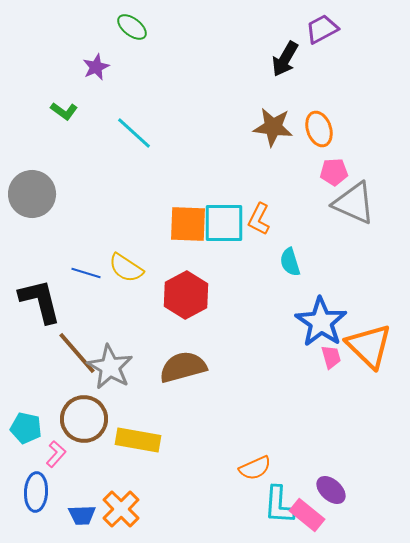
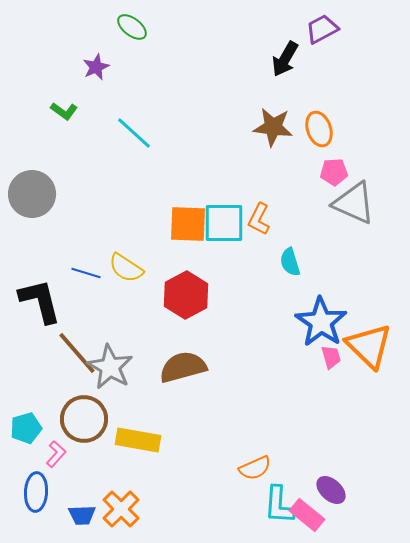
cyan pentagon: rotated 28 degrees counterclockwise
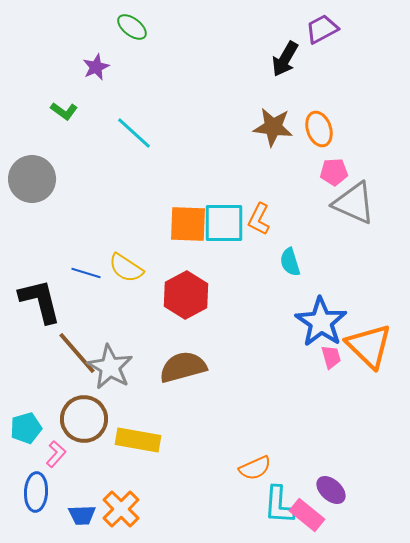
gray circle: moved 15 px up
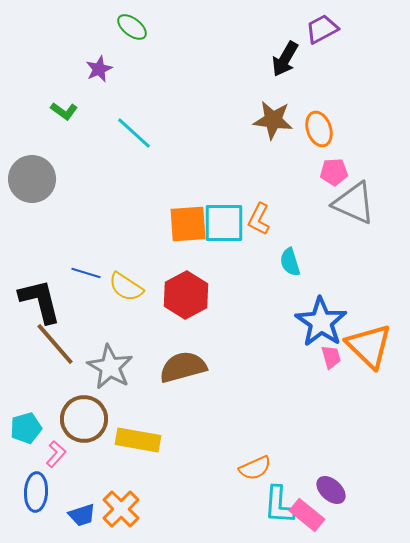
purple star: moved 3 px right, 2 px down
brown star: moved 7 px up
orange square: rotated 6 degrees counterclockwise
yellow semicircle: moved 19 px down
brown line: moved 22 px left, 9 px up
blue trapezoid: rotated 16 degrees counterclockwise
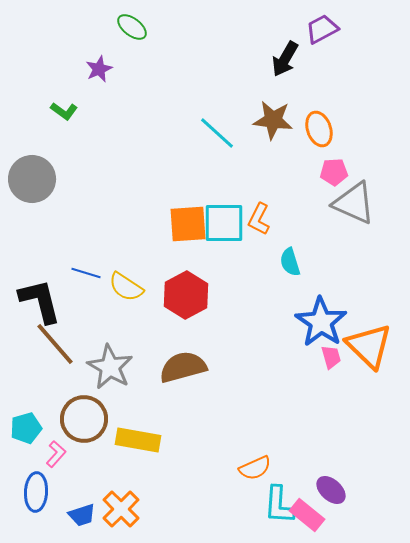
cyan line: moved 83 px right
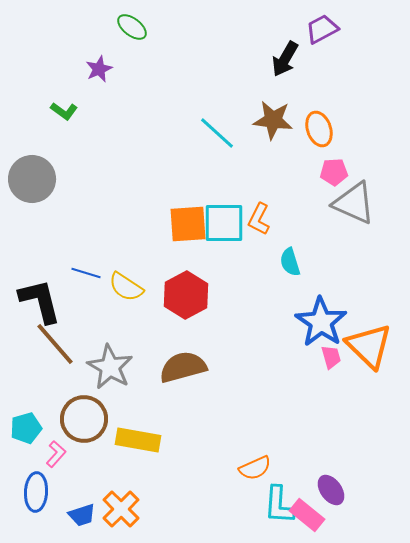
purple ellipse: rotated 12 degrees clockwise
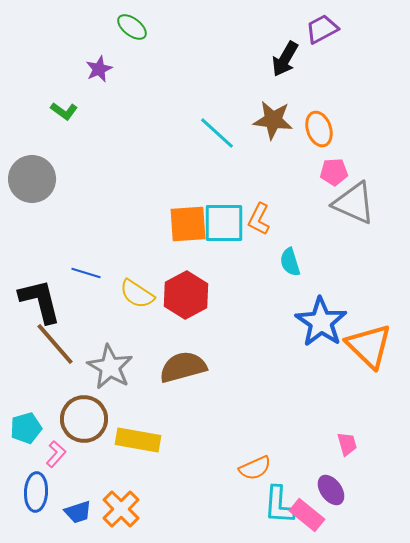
yellow semicircle: moved 11 px right, 7 px down
pink trapezoid: moved 16 px right, 87 px down
blue trapezoid: moved 4 px left, 3 px up
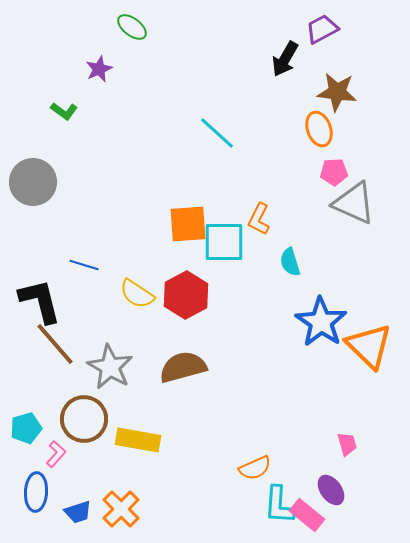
brown star: moved 64 px right, 28 px up
gray circle: moved 1 px right, 3 px down
cyan square: moved 19 px down
blue line: moved 2 px left, 8 px up
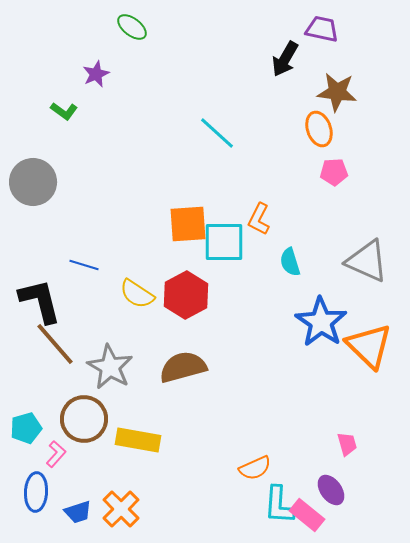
purple trapezoid: rotated 40 degrees clockwise
purple star: moved 3 px left, 5 px down
gray triangle: moved 13 px right, 58 px down
